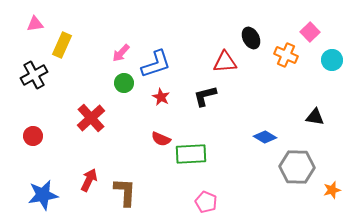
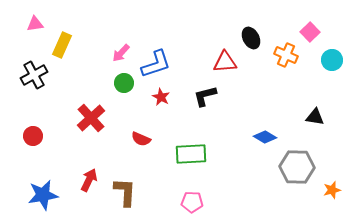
red semicircle: moved 20 px left
pink pentagon: moved 14 px left; rotated 20 degrees counterclockwise
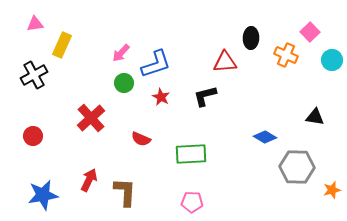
black ellipse: rotated 30 degrees clockwise
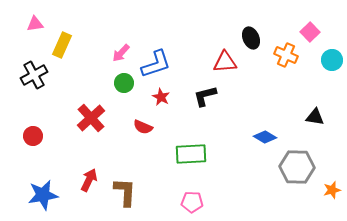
black ellipse: rotated 25 degrees counterclockwise
red semicircle: moved 2 px right, 12 px up
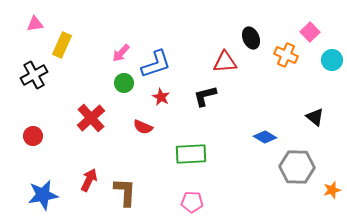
black triangle: rotated 30 degrees clockwise
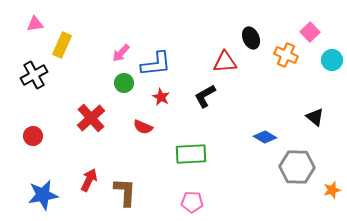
blue L-shape: rotated 12 degrees clockwise
black L-shape: rotated 15 degrees counterclockwise
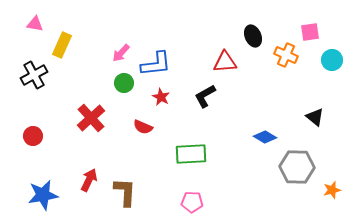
pink triangle: rotated 18 degrees clockwise
pink square: rotated 36 degrees clockwise
black ellipse: moved 2 px right, 2 px up
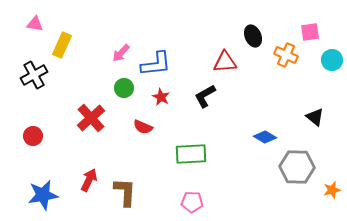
green circle: moved 5 px down
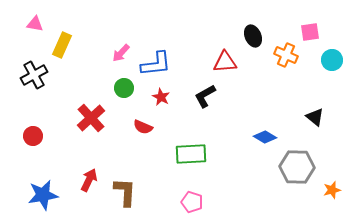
pink pentagon: rotated 15 degrees clockwise
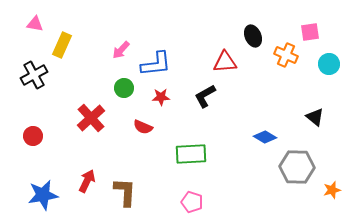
pink arrow: moved 3 px up
cyan circle: moved 3 px left, 4 px down
red star: rotated 30 degrees counterclockwise
red arrow: moved 2 px left, 1 px down
